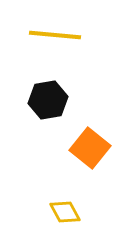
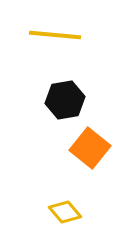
black hexagon: moved 17 px right
yellow diamond: rotated 12 degrees counterclockwise
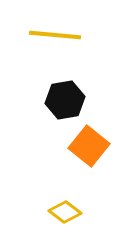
orange square: moved 1 px left, 2 px up
yellow diamond: rotated 12 degrees counterclockwise
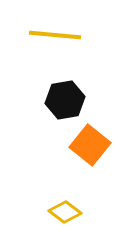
orange square: moved 1 px right, 1 px up
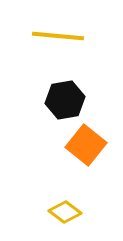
yellow line: moved 3 px right, 1 px down
orange square: moved 4 px left
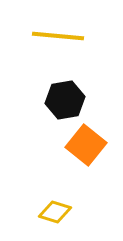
yellow diamond: moved 10 px left; rotated 20 degrees counterclockwise
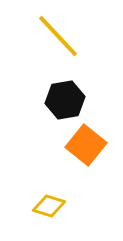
yellow line: rotated 42 degrees clockwise
yellow diamond: moved 6 px left, 6 px up
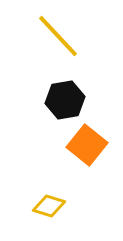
orange square: moved 1 px right
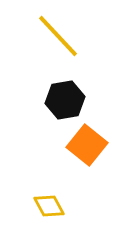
yellow diamond: rotated 44 degrees clockwise
